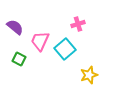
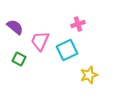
cyan square: moved 2 px right, 1 px down; rotated 15 degrees clockwise
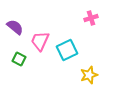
pink cross: moved 13 px right, 6 px up
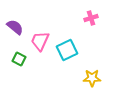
yellow star: moved 3 px right, 3 px down; rotated 18 degrees clockwise
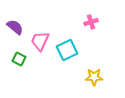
pink cross: moved 4 px down
yellow star: moved 2 px right, 1 px up
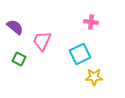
pink cross: rotated 24 degrees clockwise
pink trapezoid: moved 2 px right
cyan square: moved 13 px right, 4 px down
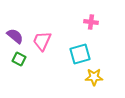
purple semicircle: moved 9 px down
cyan square: rotated 10 degrees clockwise
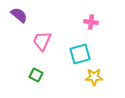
purple semicircle: moved 4 px right, 21 px up
green square: moved 17 px right, 16 px down
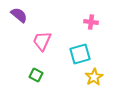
yellow star: rotated 30 degrees counterclockwise
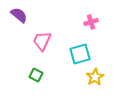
pink cross: rotated 24 degrees counterclockwise
yellow star: moved 1 px right
